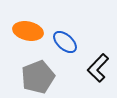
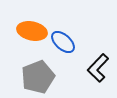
orange ellipse: moved 4 px right
blue ellipse: moved 2 px left
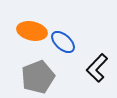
black L-shape: moved 1 px left
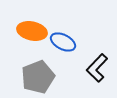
blue ellipse: rotated 15 degrees counterclockwise
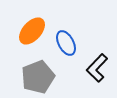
orange ellipse: rotated 60 degrees counterclockwise
blue ellipse: moved 3 px right, 1 px down; rotated 35 degrees clockwise
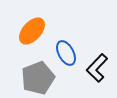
blue ellipse: moved 10 px down
gray pentagon: moved 1 px down
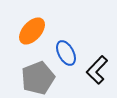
black L-shape: moved 2 px down
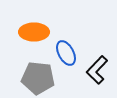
orange ellipse: moved 2 px right, 1 px down; rotated 48 degrees clockwise
gray pentagon: rotated 28 degrees clockwise
